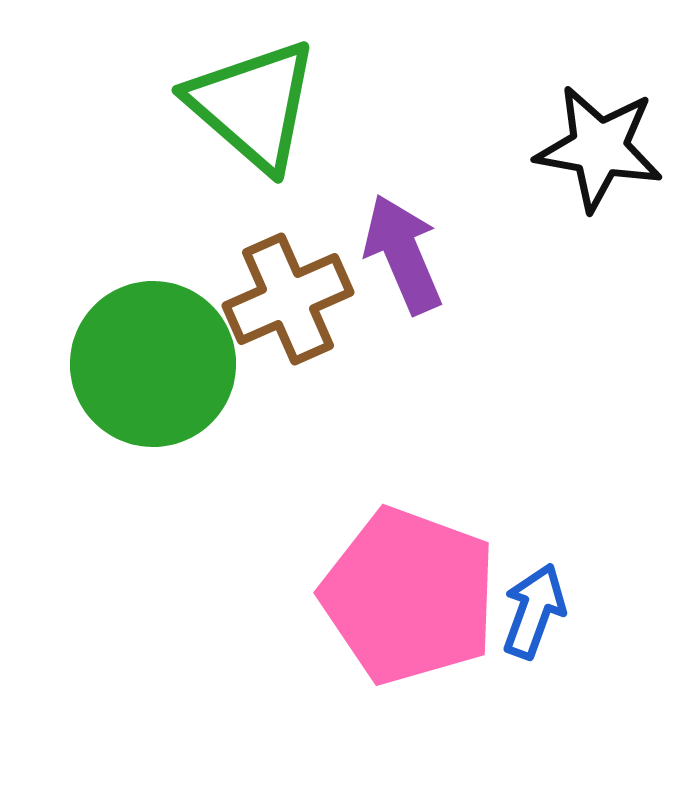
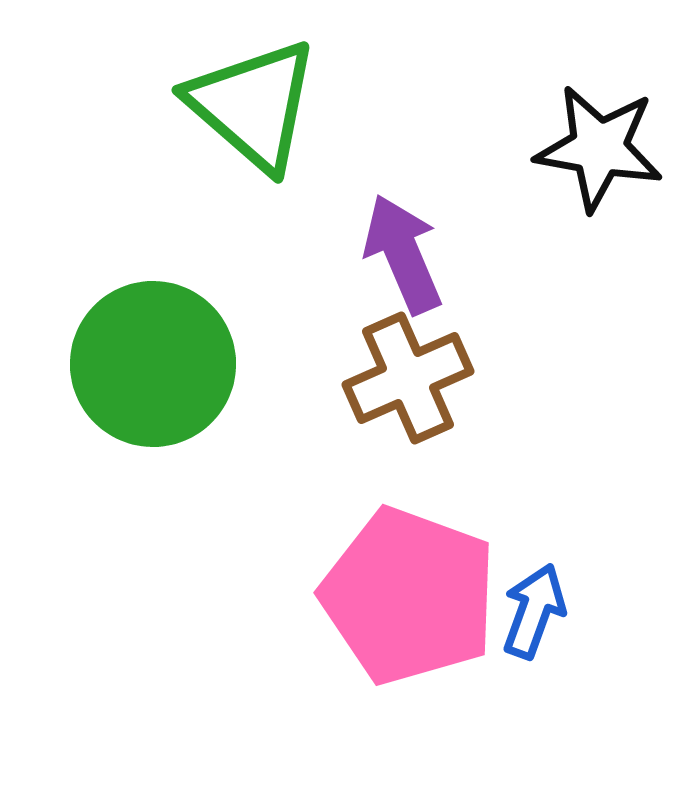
brown cross: moved 120 px right, 79 px down
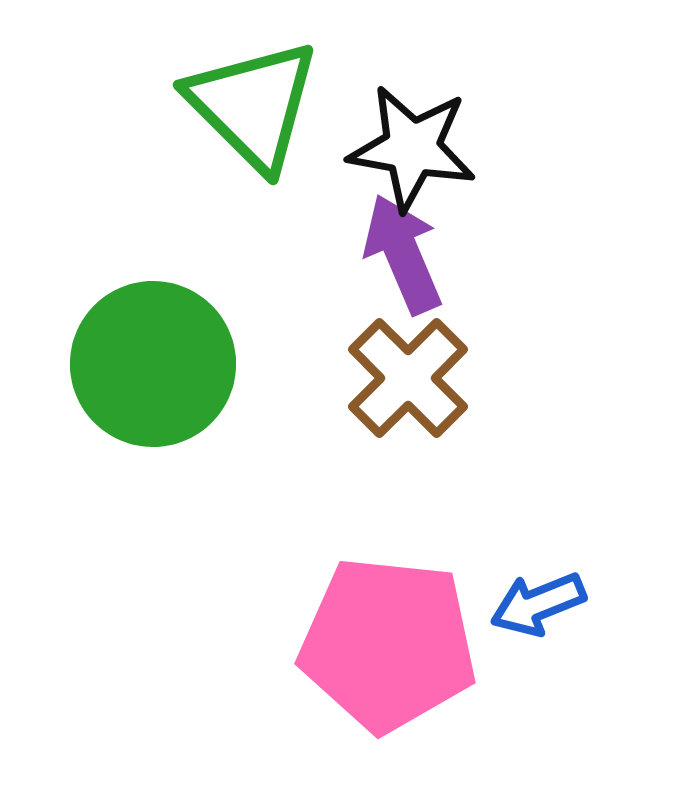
green triangle: rotated 4 degrees clockwise
black star: moved 187 px left
brown cross: rotated 21 degrees counterclockwise
pink pentagon: moved 21 px left, 48 px down; rotated 14 degrees counterclockwise
blue arrow: moved 4 px right, 7 px up; rotated 132 degrees counterclockwise
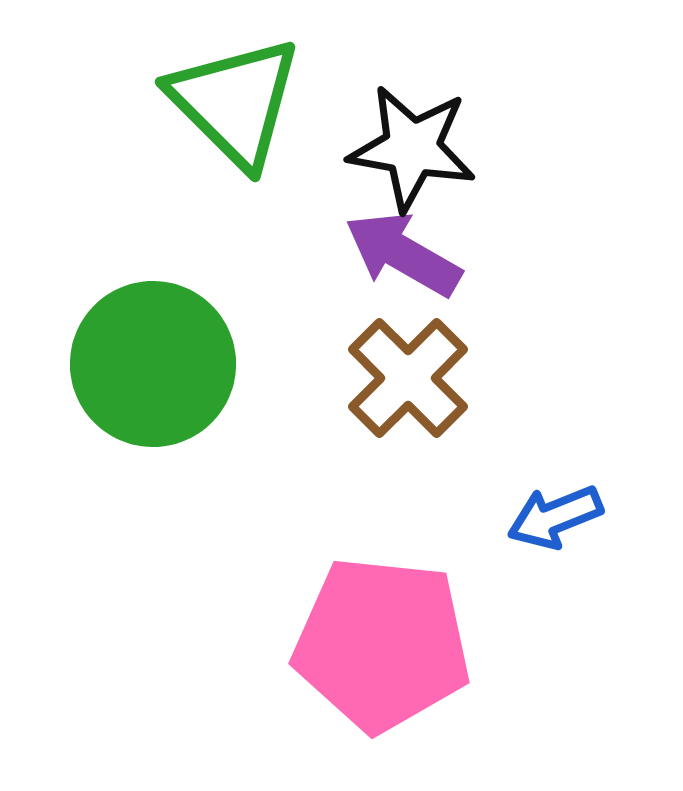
green triangle: moved 18 px left, 3 px up
purple arrow: rotated 37 degrees counterclockwise
blue arrow: moved 17 px right, 87 px up
pink pentagon: moved 6 px left
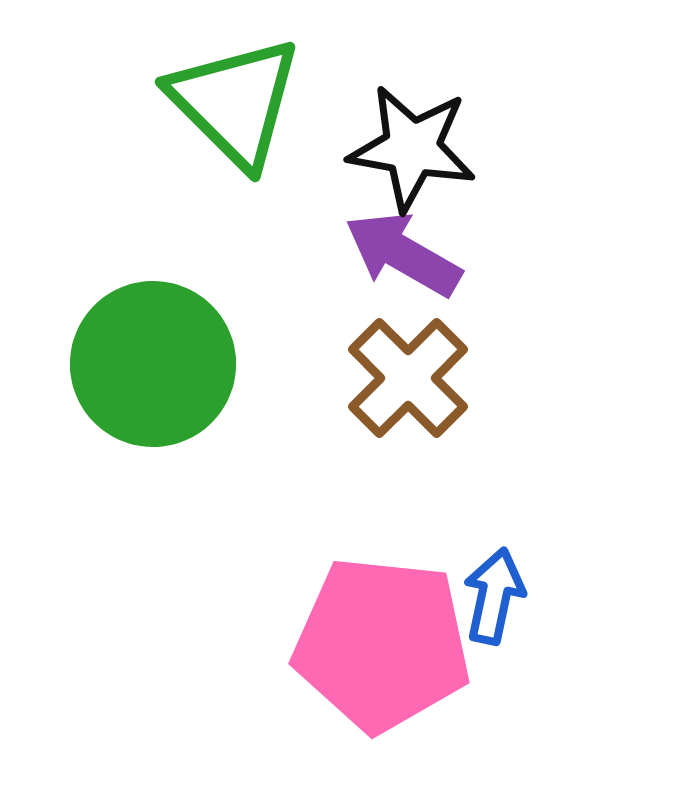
blue arrow: moved 61 px left, 79 px down; rotated 124 degrees clockwise
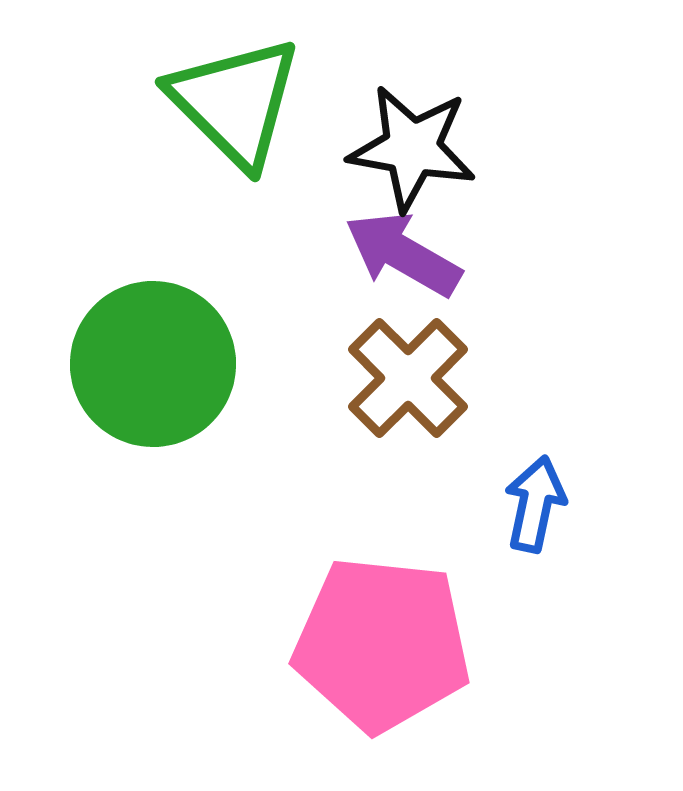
blue arrow: moved 41 px right, 92 px up
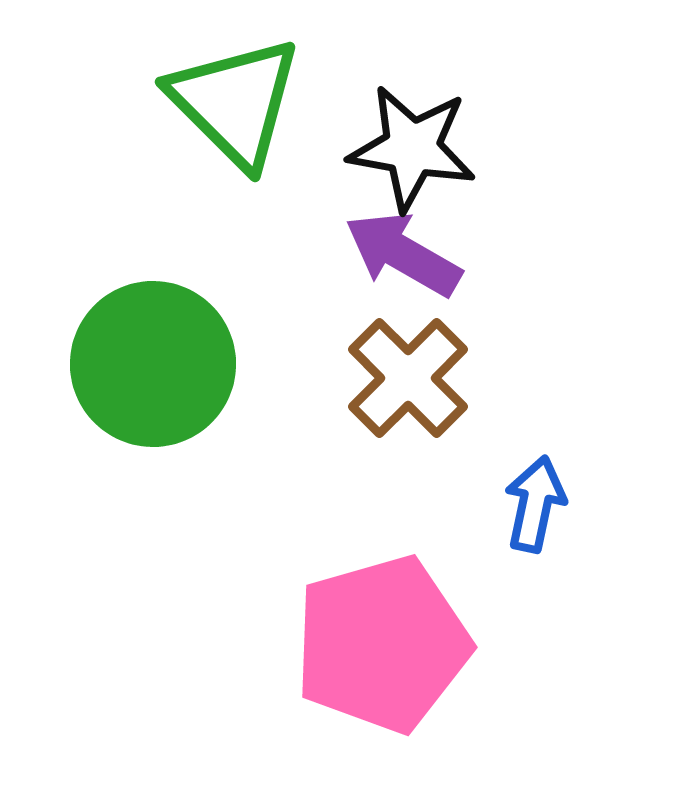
pink pentagon: rotated 22 degrees counterclockwise
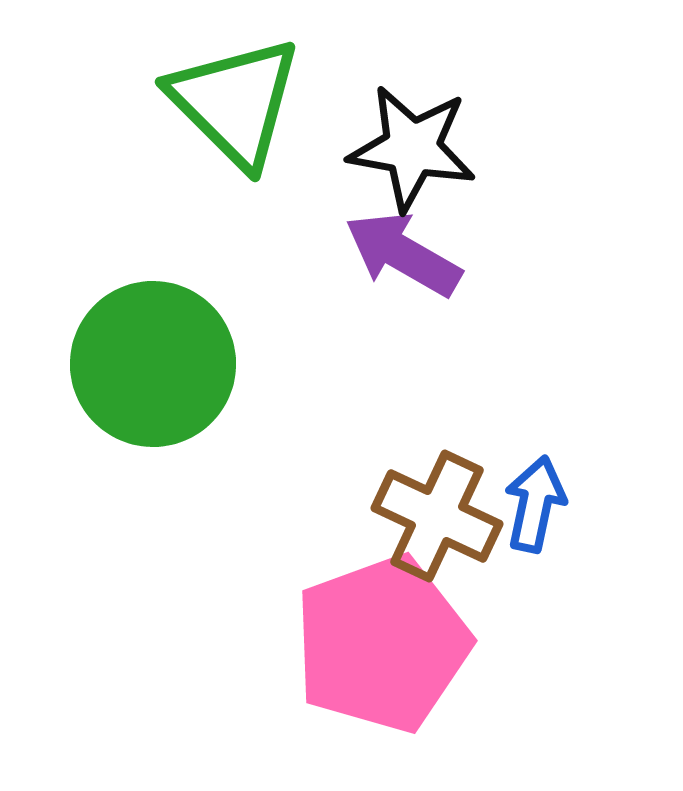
brown cross: moved 29 px right, 138 px down; rotated 20 degrees counterclockwise
pink pentagon: rotated 4 degrees counterclockwise
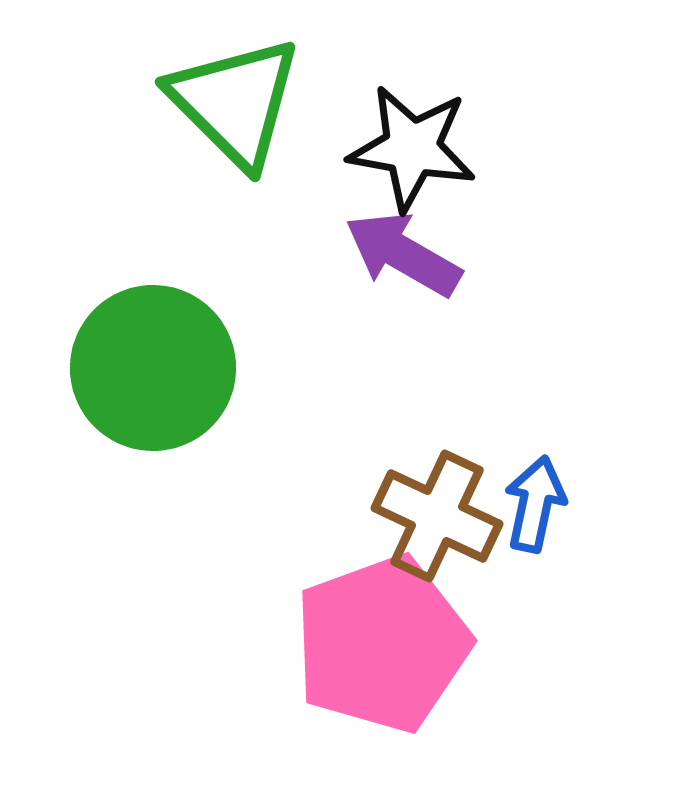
green circle: moved 4 px down
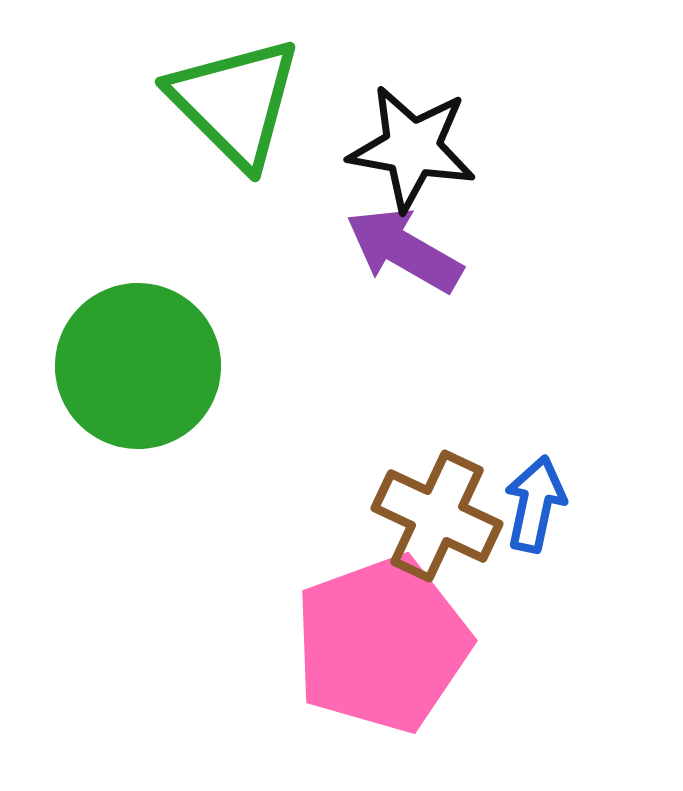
purple arrow: moved 1 px right, 4 px up
green circle: moved 15 px left, 2 px up
